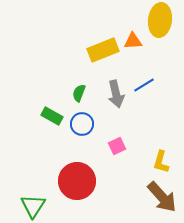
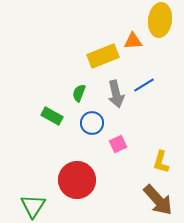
yellow rectangle: moved 6 px down
blue circle: moved 10 px right, 1 px up
pink square: moved 1 px right, 2 px up
red circle: moved 1 px up
brown arrow: moved 4 px left, 3 px down
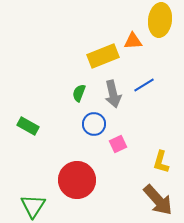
gray arrow: moved 3 px left
green rectangle: moved 24 px left, 10 px down
blue circle: moved 2 px right, 1 px down
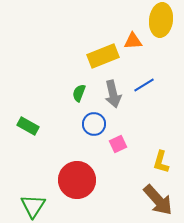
yellow ellipse: moved 1 px right
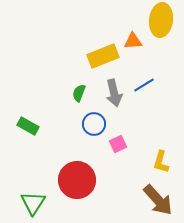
gray arrow: moved 1 px right, 1 px up
green triangle: moved 3 px up
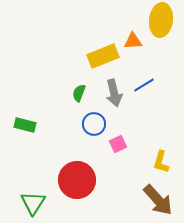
green rectangle: moved 3 px left, 1 px up; rotated 15 degrees counterclockwise
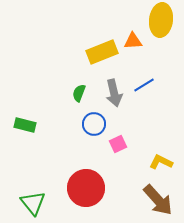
yellow rectangle: moved 1 px left, 4 px up
yellow L-shape: rotated 100 degrees clockwise
red circle: moved 9 px right, 8 px down
green triangle: rotated 12 degrees counterclockwise
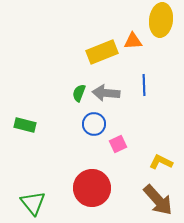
blue line: rotated 60 degrees counterclockwise
gray arrow: moved 8 px left; rotated 108 degrees clockwise
red circle: moved 6 px right
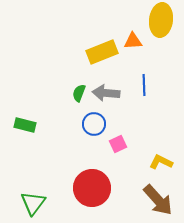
green triangle: rotated 16 degrees clockwise
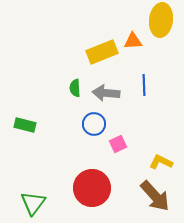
green semicircle: moved 4 px left, 5 px up; rotated 24 degrees counterclockwise
brown arrow: moved 3 px left, 4 px up
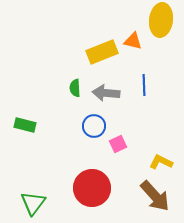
orange triangle: rotated 18 degrees clockwise
blue circle: moved 2 px down
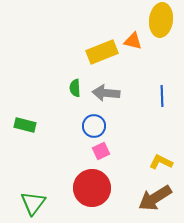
blue line: moved 18 px right, 11 px down
pink square: moved 17 px left, 7 px down
brown arrow: moved 2 px down; rotated 100 degrees clockwise
